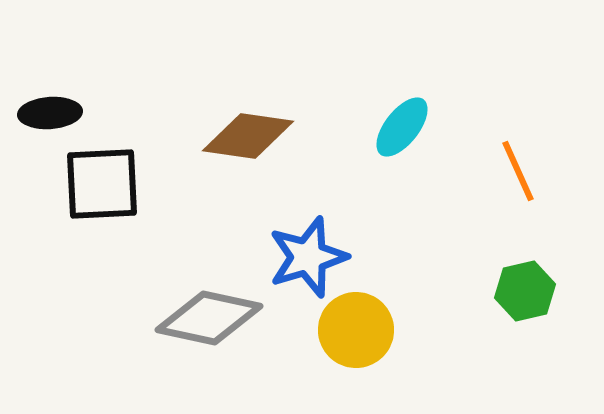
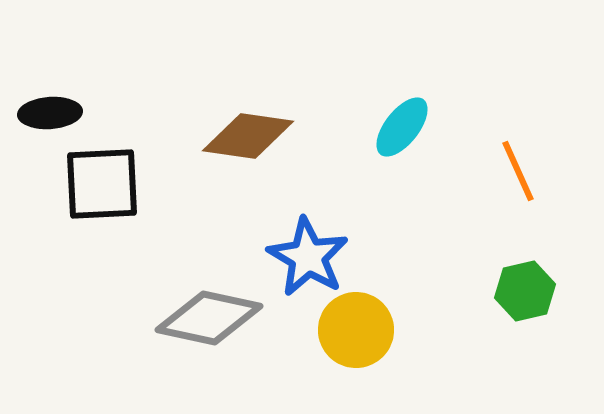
blue star: rotated 24 degrees counterclockwise
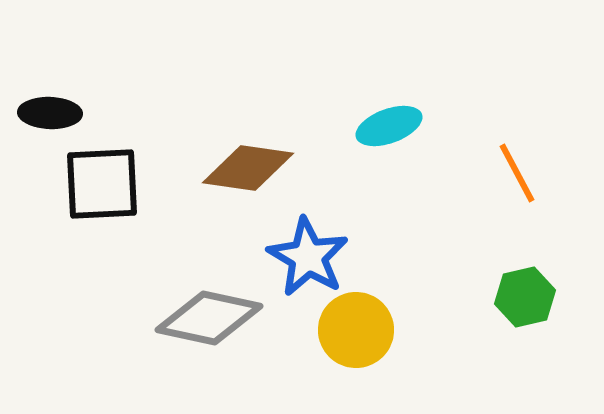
black ellipse: rotated 6 degrees clockwise
cyan ellipse: moved 13 px left, 1 px up; rotated 32 degrees clockwise
brown diamond: moved 32 px down
orange line: moved 1 px left, 2 px down; rotated 4 degrees counterclockwise
green hexagon: moved 6 px down
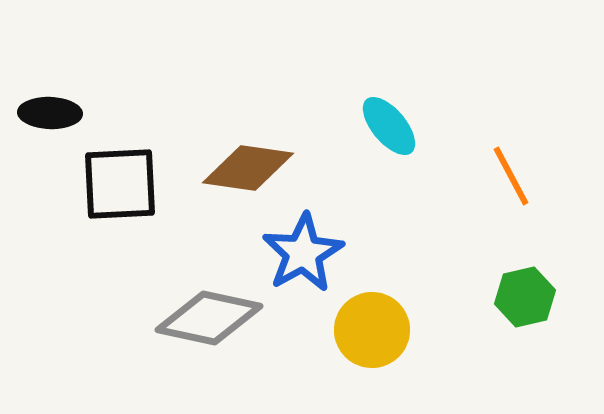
cyan ellipse: rotated 70 degrees clockwise
orange line: moved 6 px left, 3 px down
black square: moved 18 px right
blue star: moved 5 px left, 4 px up; rotated 12 degrees clockwise
yellow circle: moved 16 px right
